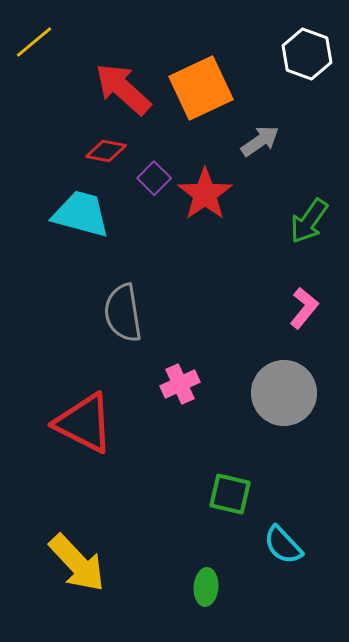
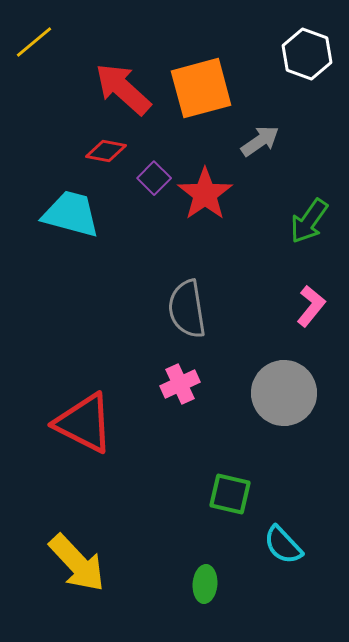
orange square: rotated 10 degrees clockwise
cyan trapezoid: moved 10 px left
pink L-shape: moved 7 px right, 2 px up
gray semicircle: moved 64 px right, 4 px up
green ellipse: moved 1 px left, 3 px up
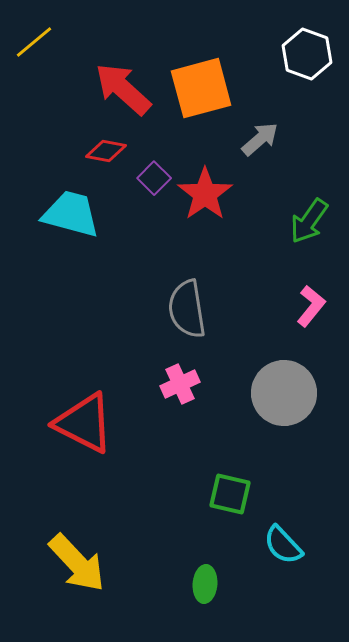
gray arrow: moved 2 px up; rotated 6 degrees counterclockwise
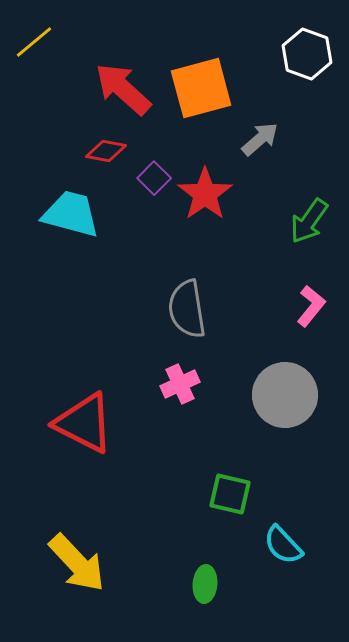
gray circle: moved 1 px right, 2 px down
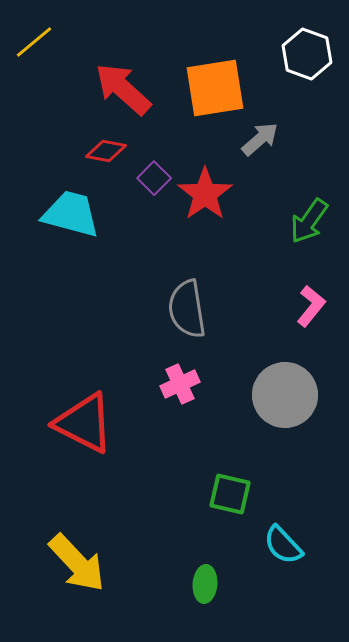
orange square: moved 14 px right; rotated 6 degrees clockwise
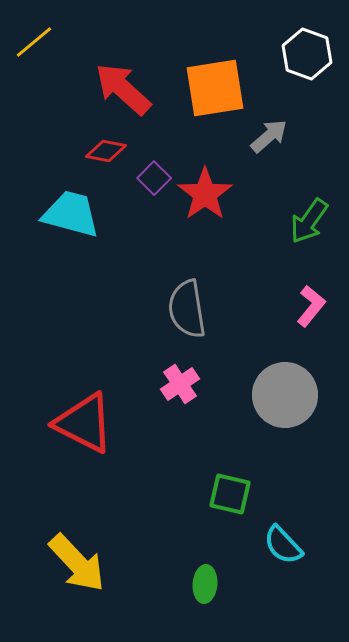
gray arrow: moved 9 px right, 3 px up
pink cross: rotated 9 degrees counterclockwise
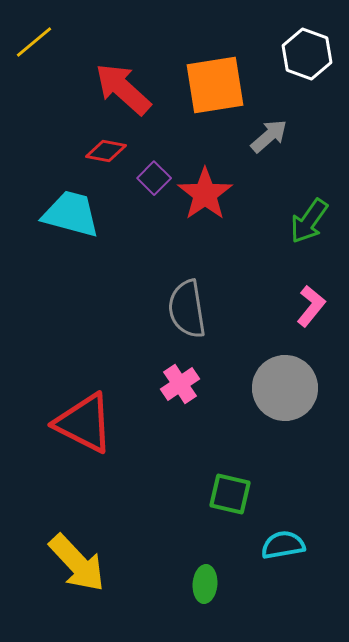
orange square: moved 3 px up
gray circle: moved 7 px up
cyan semicircle: rotated 123 degrees clockwise
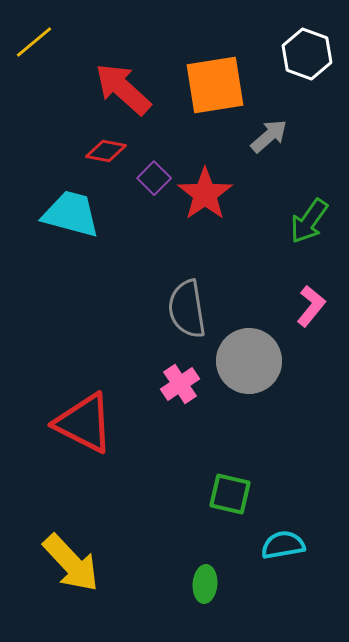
gray circle: moved 36 px left, 27 px up
yellow arrow: moved 6 px left
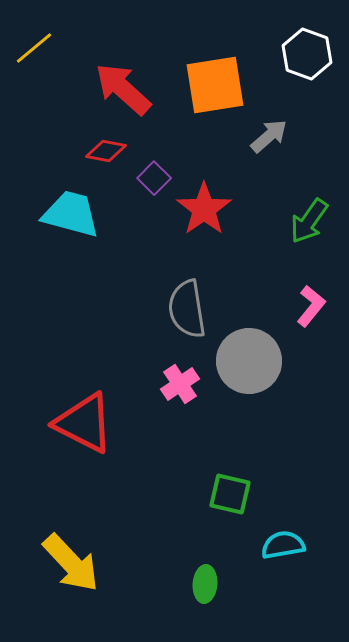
yellow line: moved 6 px down
red star: moved 1 px left, 15 px down
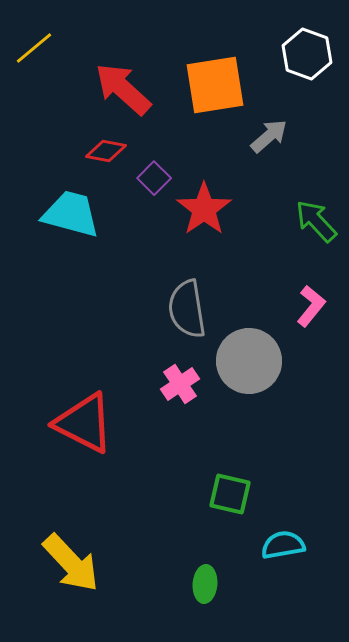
green arrow: moved 7 px right; rotated 102 degrees clockwise
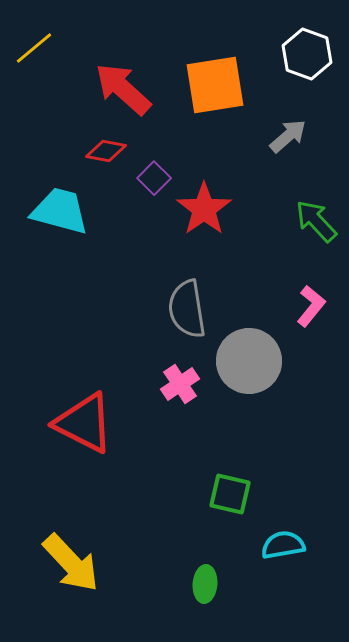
gray arrow: moved 19 px right
cyan trapezoid: moved 11 px left, 3 px up
